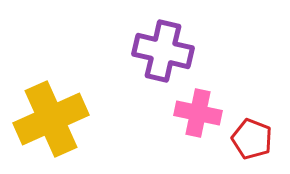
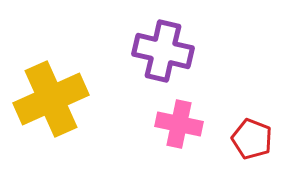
pink cross: moved 19 px left, 11 px down
yellow cross: moved 20 px up
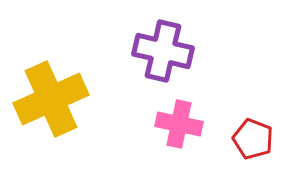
red pentagon: moved 1 px right
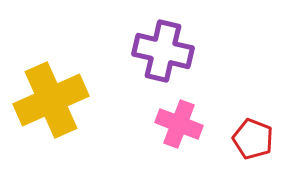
yellow cross: moved 1 px down
pink cross: rotated 9 degrees clockwise
